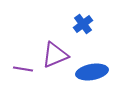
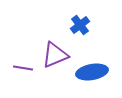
blue cross: moved 3 px left, 1 px down
purple line: moved 1 px up
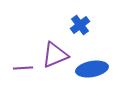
purple line: rotated 12 degrees counterclockwise
blue ellipse: moved 3 px up
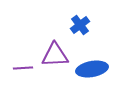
purple triangle: rotated 20 degrees clockwise
